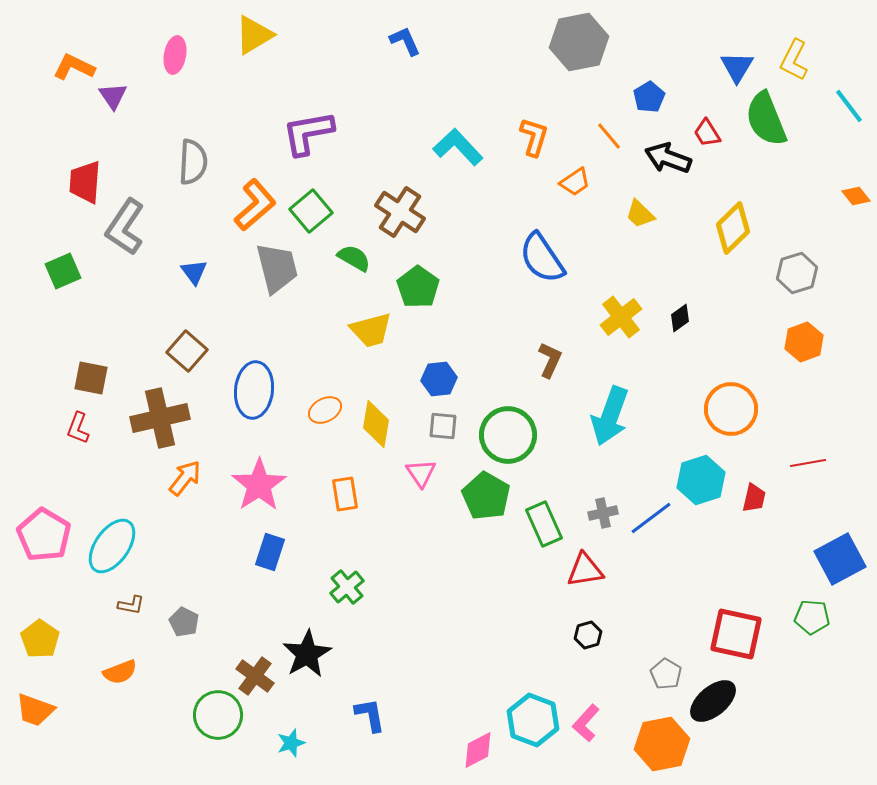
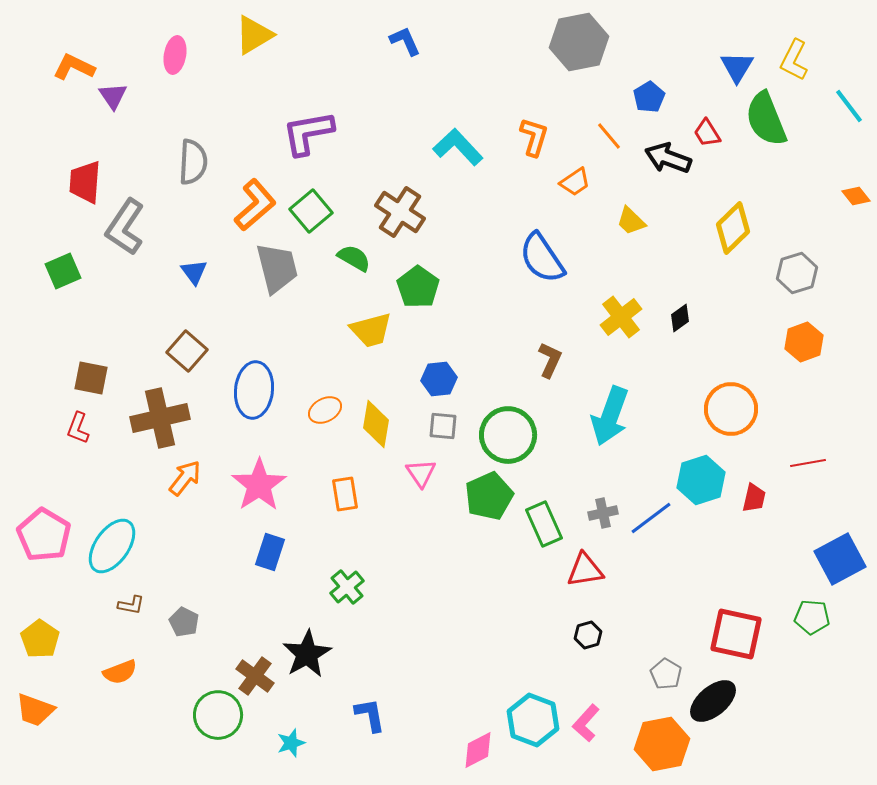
yellow trapezoid at (640, 214): moved 9 px left, 7 px down
green pentagon at (486, 496): moved 3 px right; rotated 18 degrees clockwise
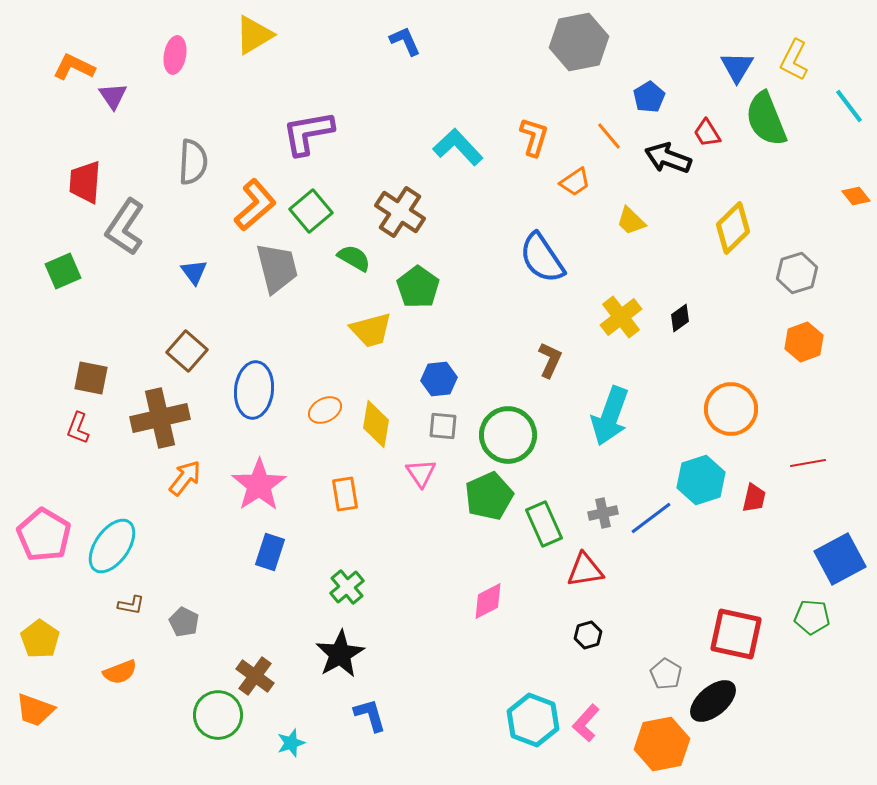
black star at (307, 654): moved 33 px right
blue L-shape at (370, 715): rotated 6 degrees counterclockwise
pink diamond at (478, 750): moved 10 px right, 149 px up
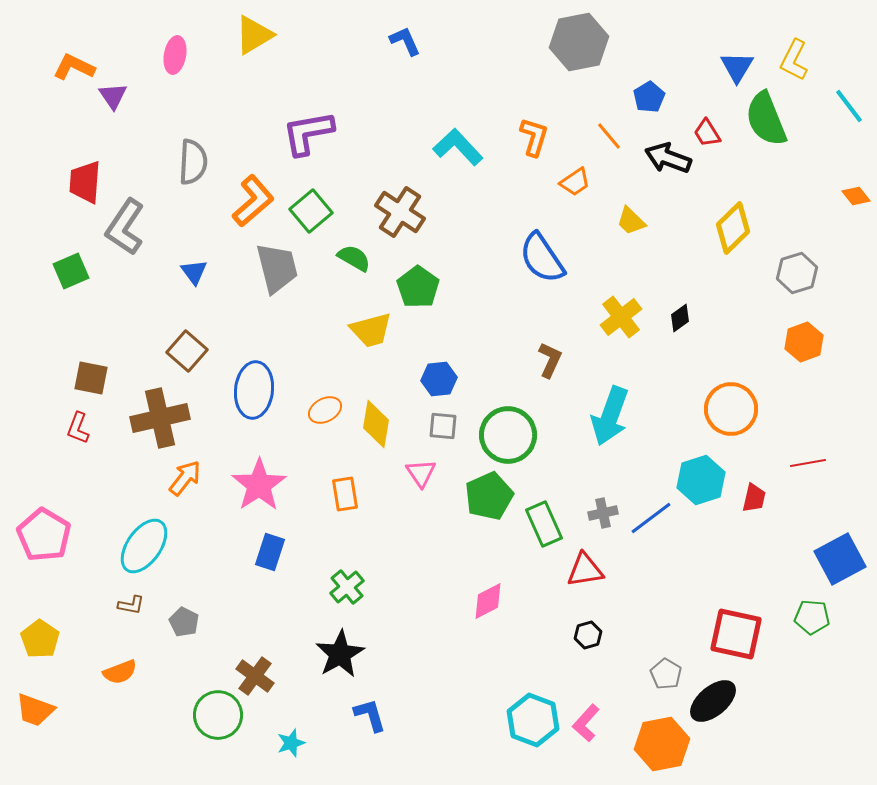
orange L-shape at (255, 205): moved 2 px left, 4 px up
green square at (63, 271): moved 8 px right
cyan ellipse at (112, 546): moved 32 px right
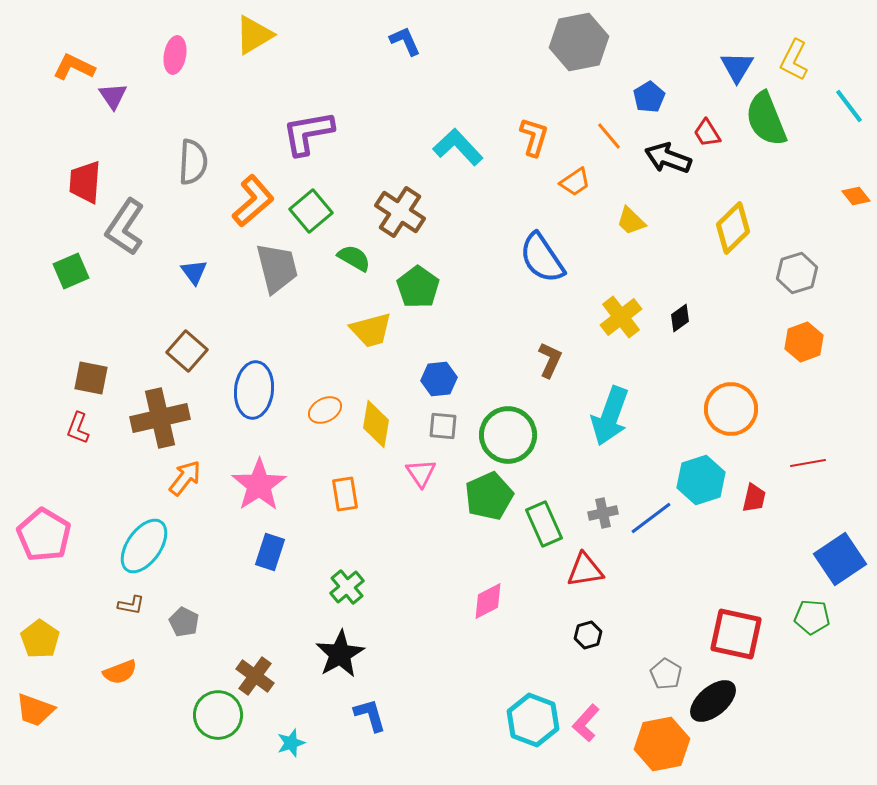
blue square at (840, 559): rotated 6 degrees counterclockwise
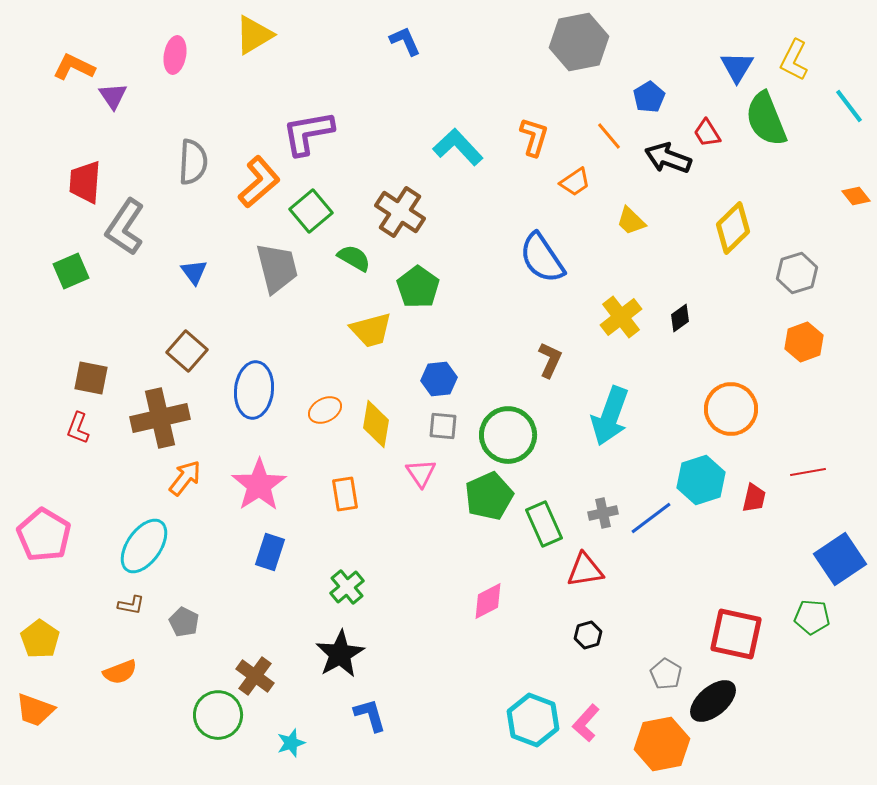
orange L-shape at (253, 201): moved 6 px right, 19 px up
red line at (808, 463): moved 9 px down
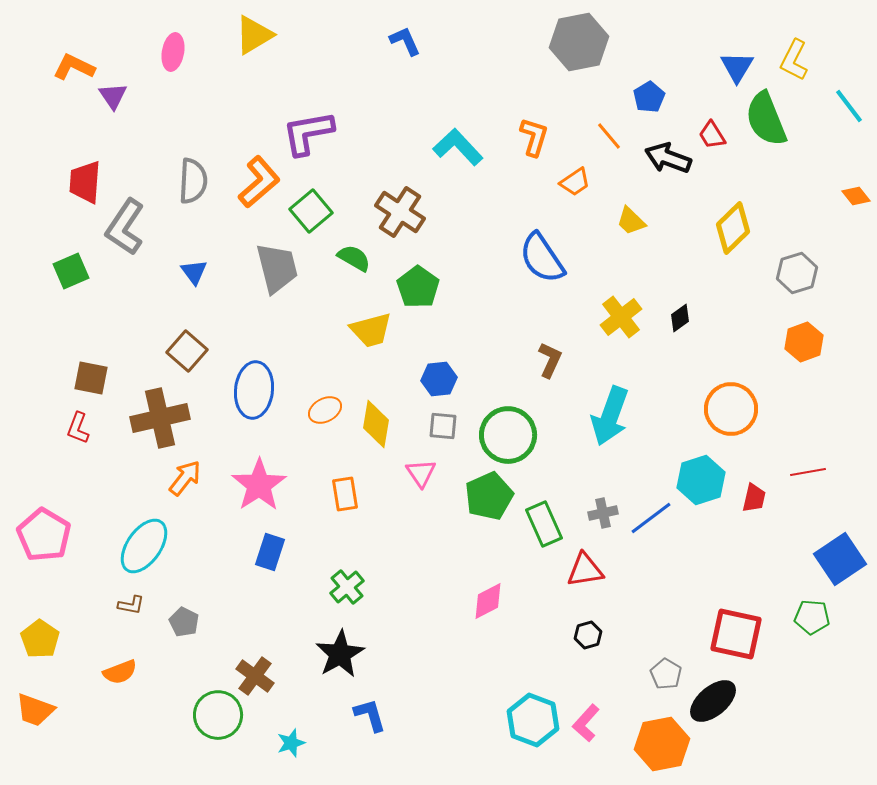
pink ellipse at (175, 55): moved 2 px left, 3 px up
red trapezoid at (707, 133): moved 5 px right, 2 px down
gray semicircle at (193, 162): moved 19 px down
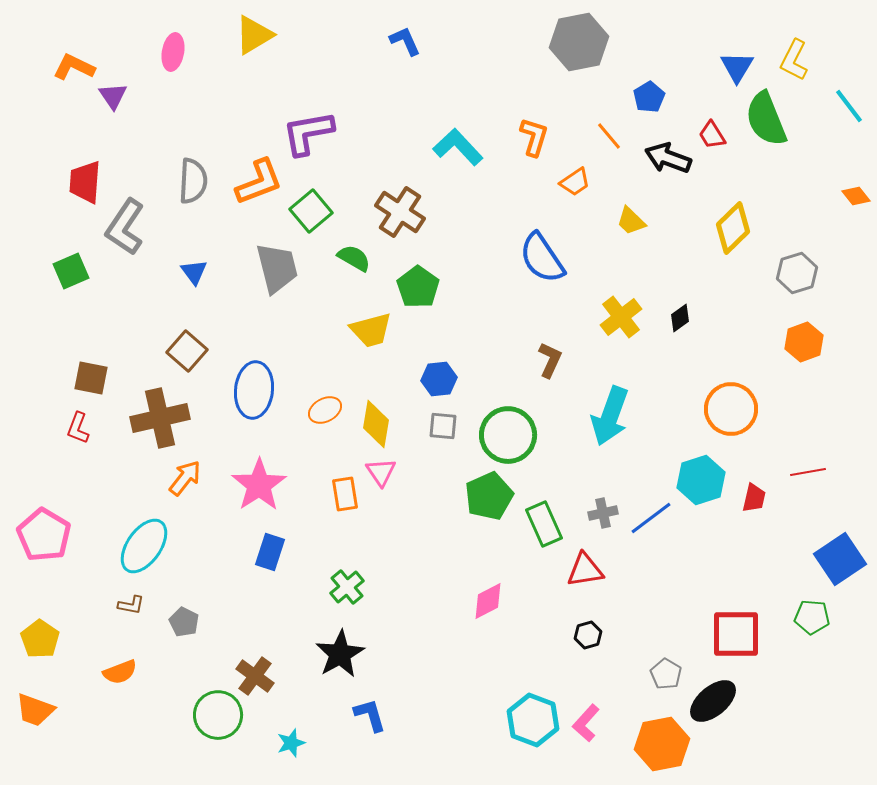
orange L-shape at (259, 182): rotated 20 degrees clockwise
pink triangle at (421, 473): moved 40 px left, 1 px up
red square at (736, 634): rotated 12 degrees counterclockwise
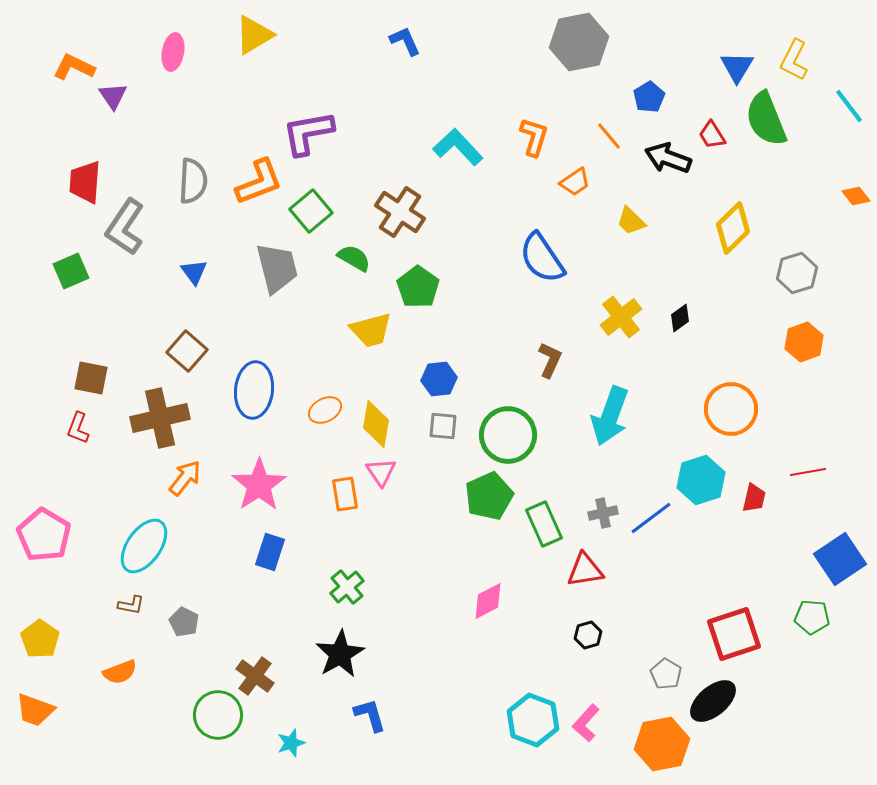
red square at (736, 634): moved 2 px left; rotated 18 degrees counterclockwise
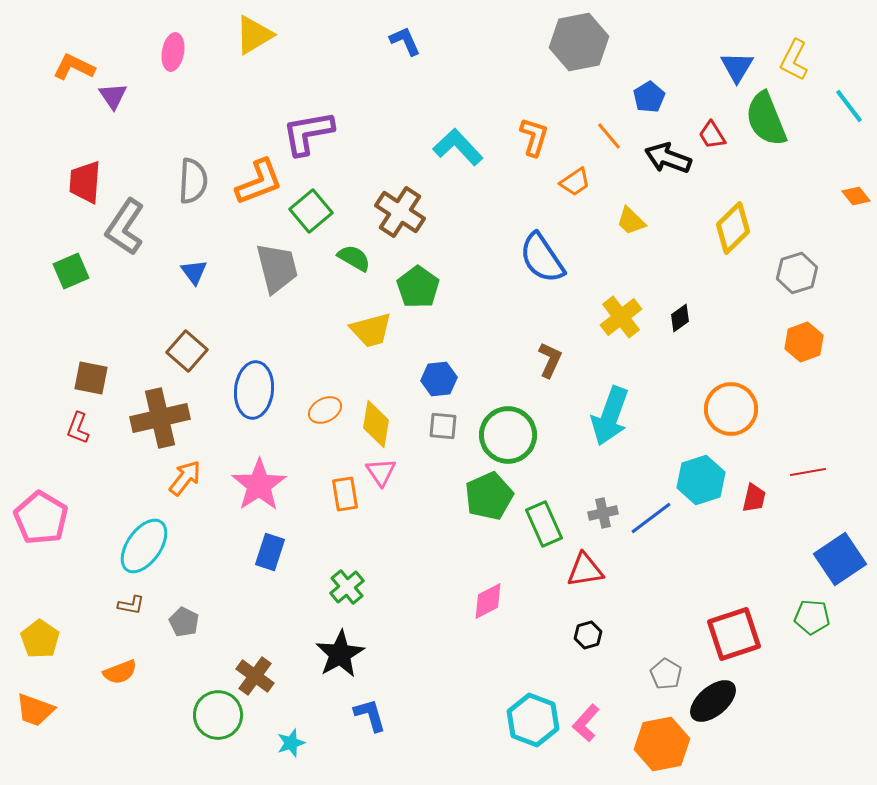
pink pentagon at (44, 535): moved 3 px left, 17 px up
